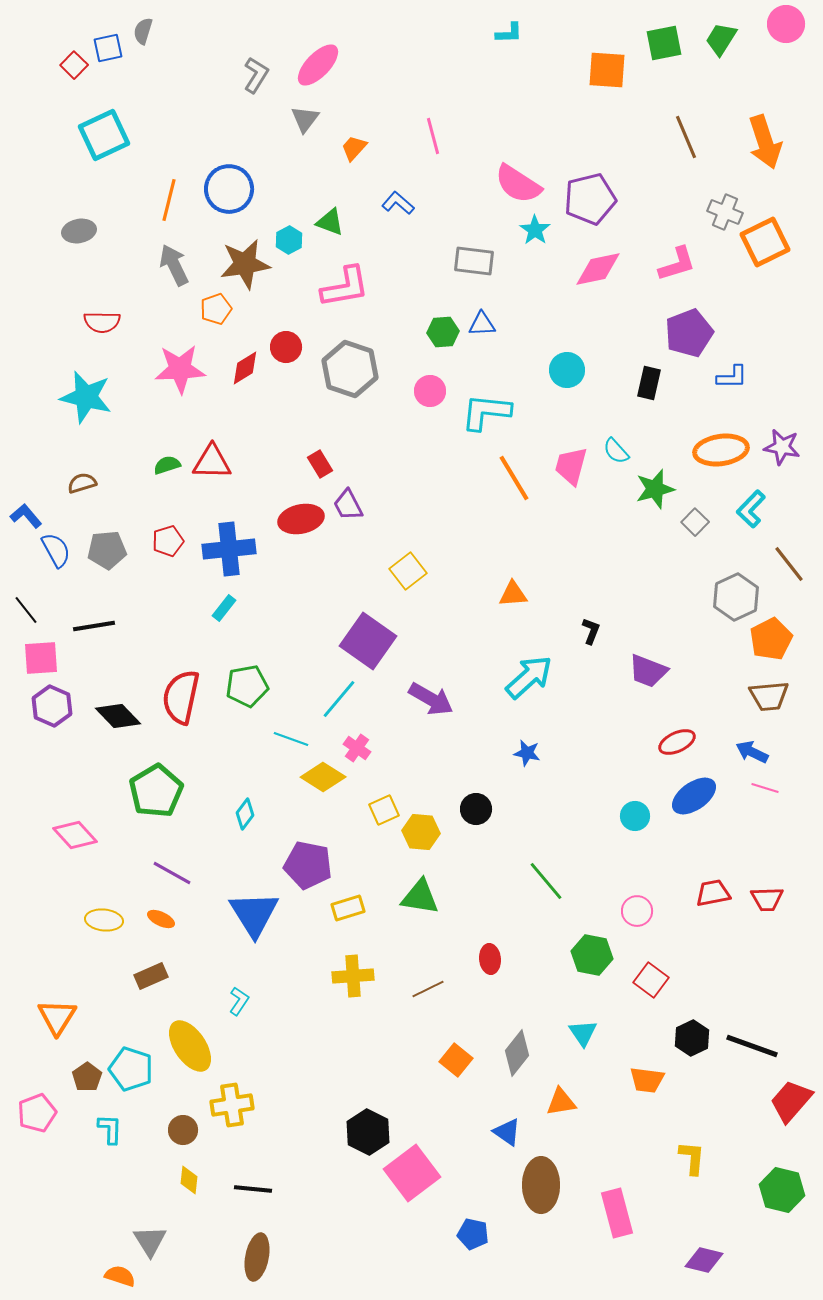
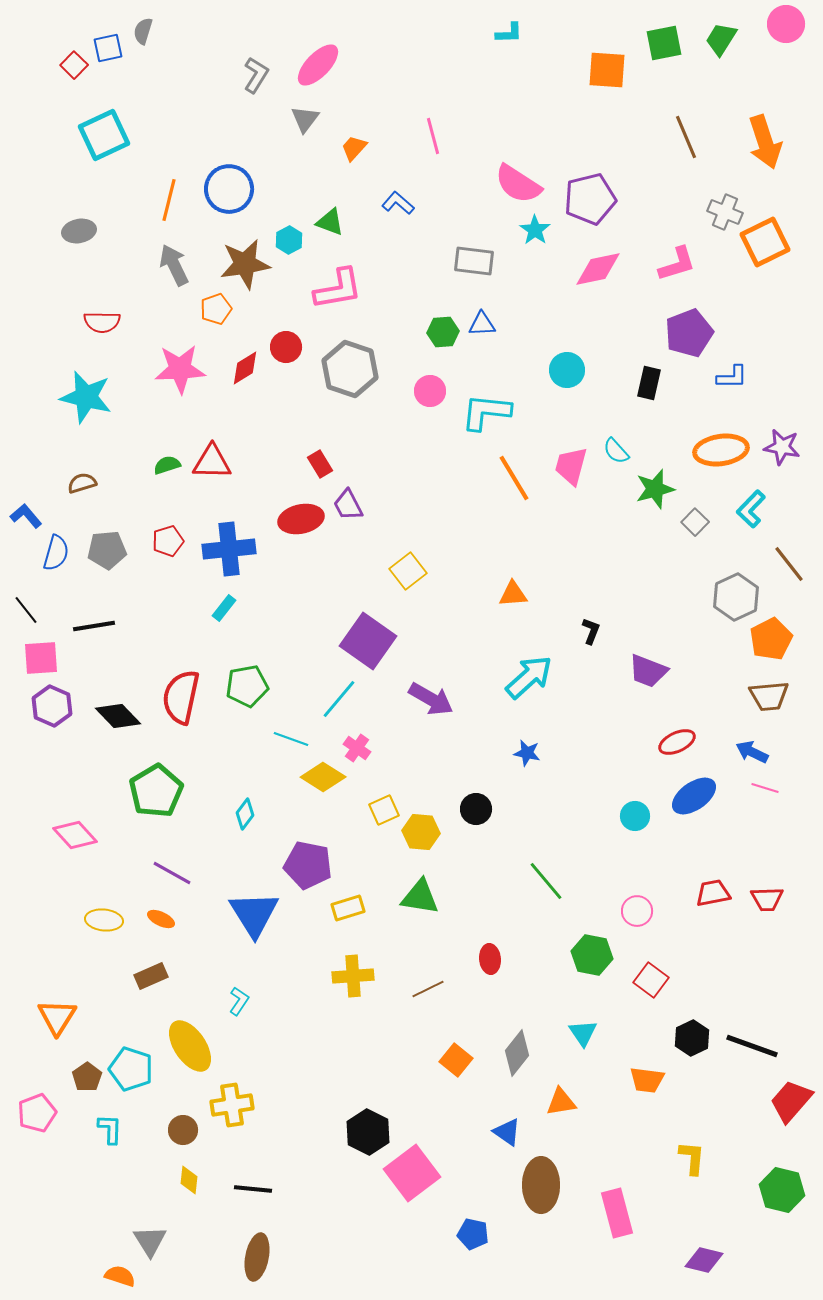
pink L-shape at (345, 287): moved 7 px left, 2 px down
blue semicircle at (56, 550): moved 3 px down; rotated 45 degrees clockwise
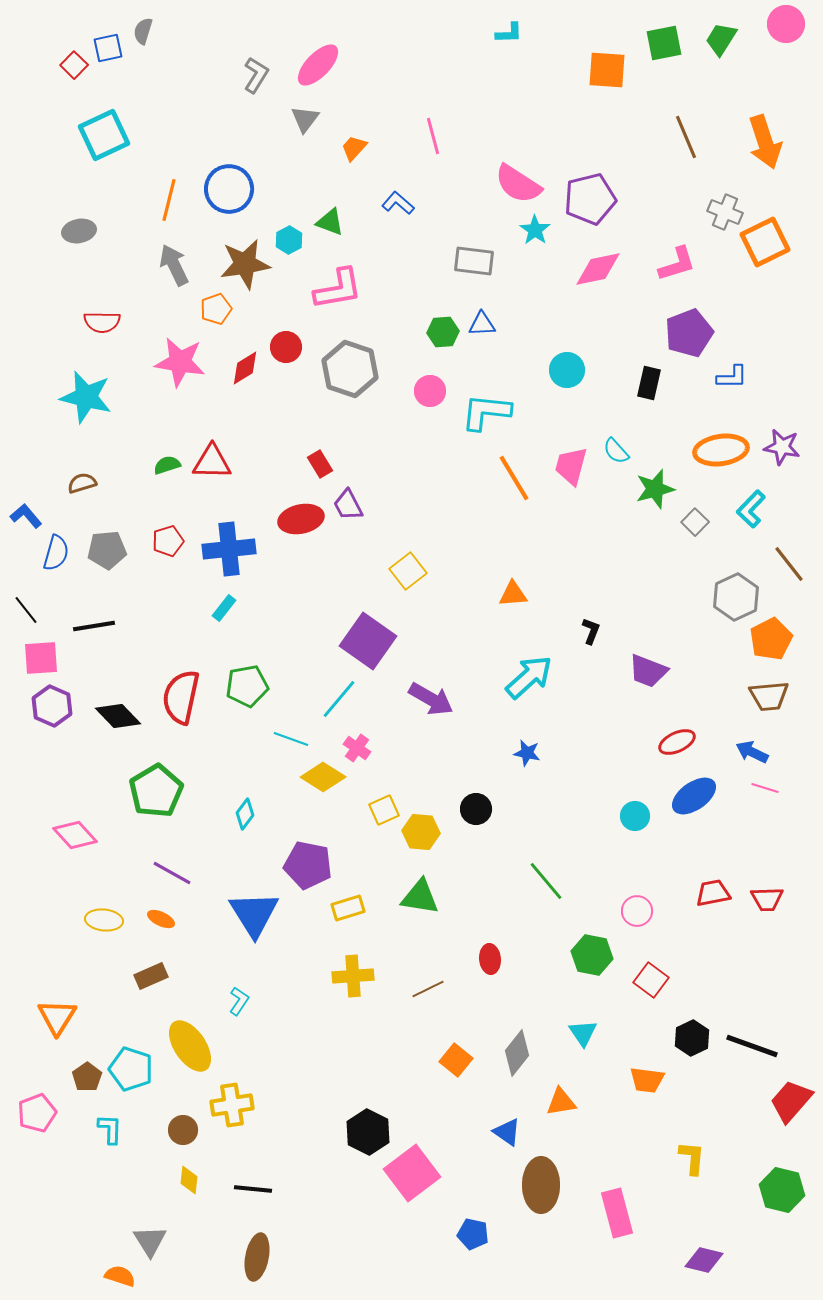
pink star at (180, 369): moved 7 px up; rotated 12 degrees clockwise
